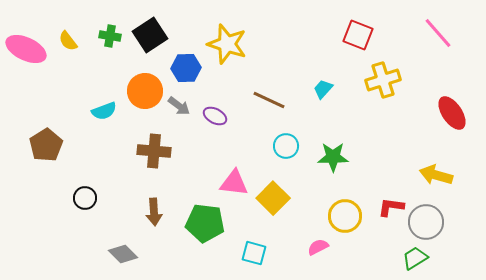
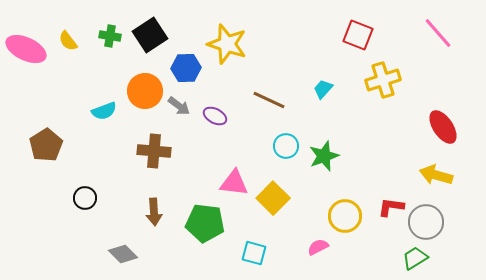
red ellipse: moved 9 px left, 14 px down
green star: moved 9 px left, 1 px up; rotated 20 degrees counterclockwise
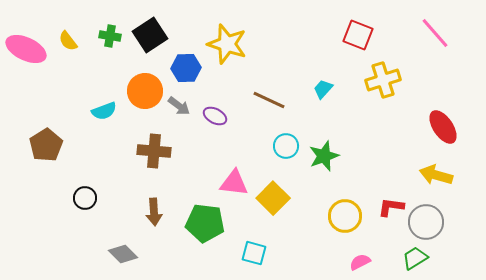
pink line: moved 3 px left
pink semicircle: moved 42 px right, 15 px down
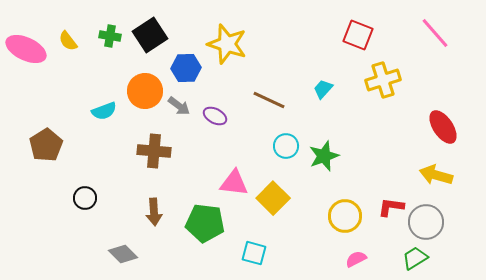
pink semicircle: moved 4 px left, 3 px up
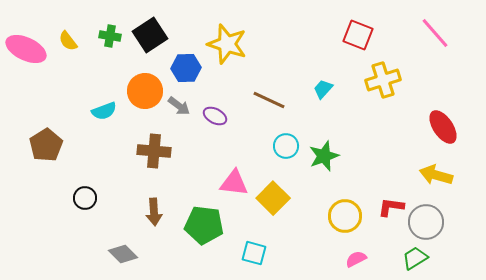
green pentagon: moved 1 px left, 2 px down
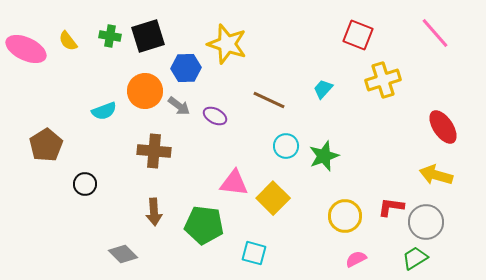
black square: moved 2 px left, 1 px down; rotated 16 degrees clockwise
black circle: moved 14 px up
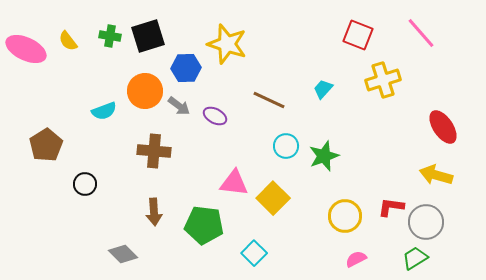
pink line: moved 14 px left
cyan square: rotated 30 degrees clockwise
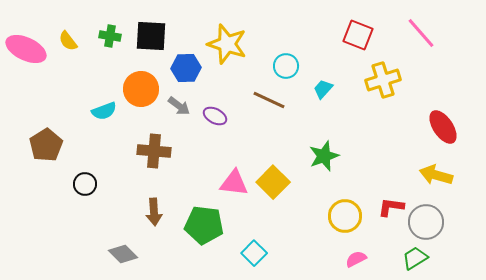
black square: moved 3 px right; rotated 20 degrees clockwise
orange circle: moved 4 px left, 2 px up
cyan circle: moved 80 px up
yellow square: moved 16 px up
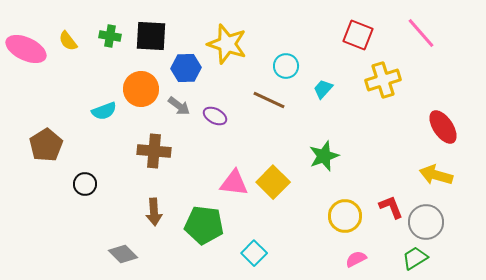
red L-shape: rotated 60 degrees clockwise
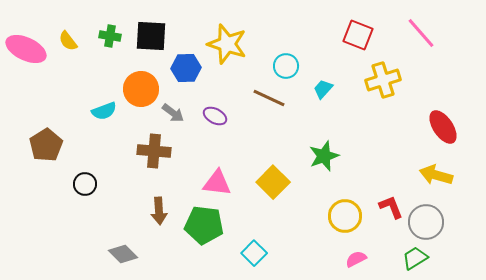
brown line: moved 2 px up
gray arrow: moved 6 px left, 7 px down
pink triangle: moved 17 px left
brown arrow: moved 5 px right, 1 px up
